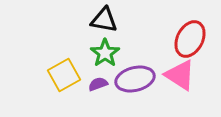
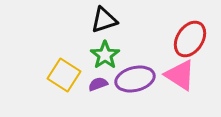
black triangle: rotated 28 degrees counterclockwise
red ellipse: rotated 6 degrees clockwise
green star: moved 2 px down
yellow square: rotated 28 degrees counterclockwise
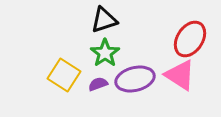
green star: moved 2 px up
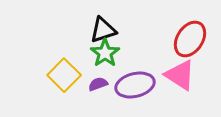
black triangle: moved 1 px left, 10 px down
yellow square: rotated 12 degrees clockwise
purple ellipse: moved 6 px down
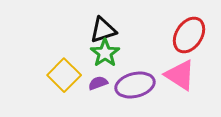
red ellipse: moved 1 px left, 4 px up
purple semicircle: moved 1 px up
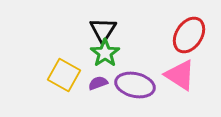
black triangle: rotated 40 degrees counterclockwise
yellow square: rotated 16 degrees counterclockwise
purple ellipse: rotated 27 degrees clockwise
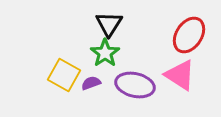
black triangle: moved 6 px right, 6 px up
purple semicircle: moved 7 px left
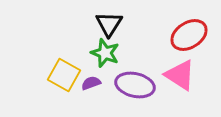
red ellipse: rotated 24 degrees clockwise
green star: rotated 16 degrees counterclockwise
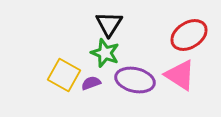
purple ellipse: moved 5 px up
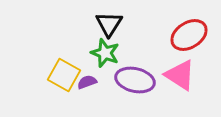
purple semicircle: moved 4 px left, 1 px up
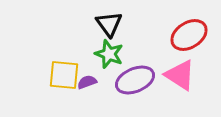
black triangle: rotated 8 degrees counterclockwise
green star: moved 4 px right, 1 px down
yellow square: rotated 24 degrees counterclockwise
purple ellipse: rotated 36 degrees counterclockwise
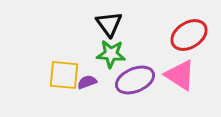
green star: moved 2 px right; rotated 16 degrees counterclockwise
